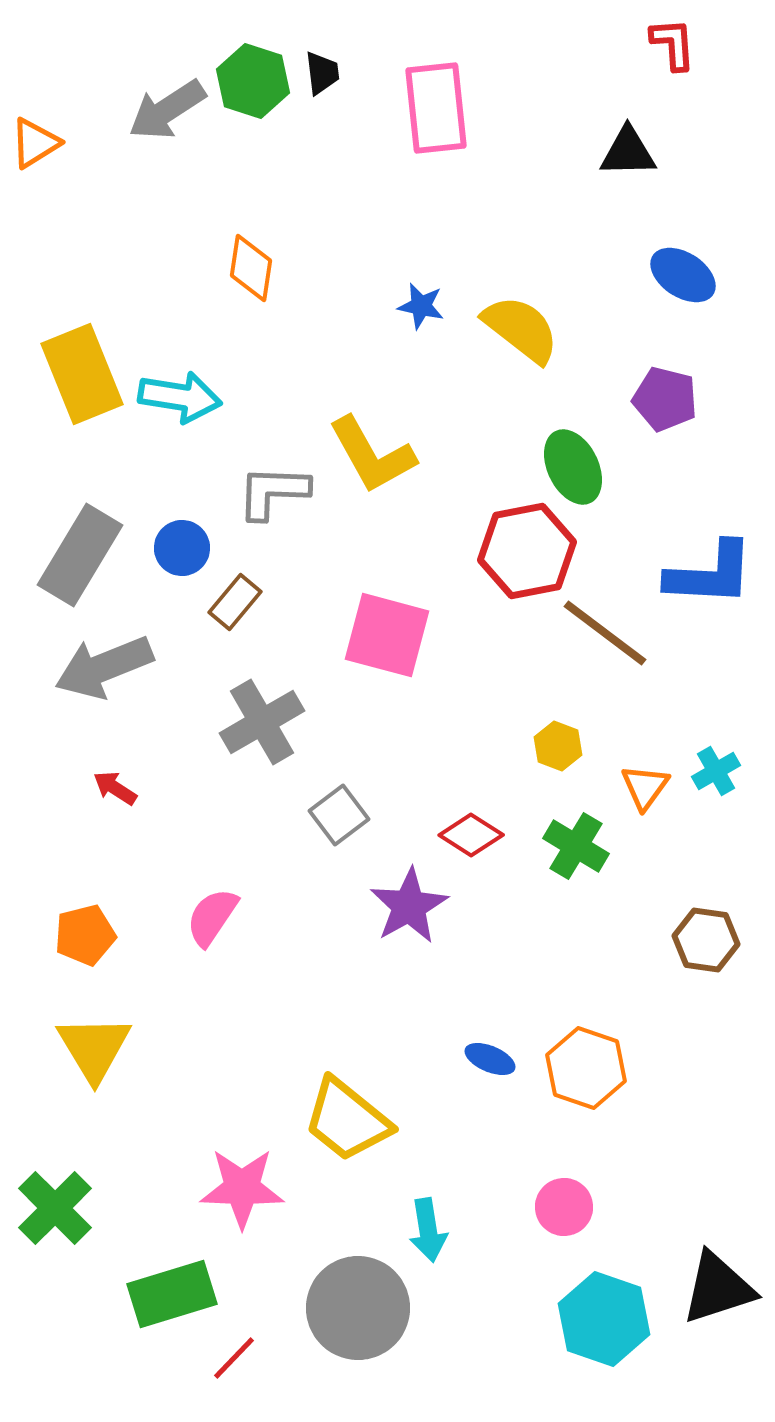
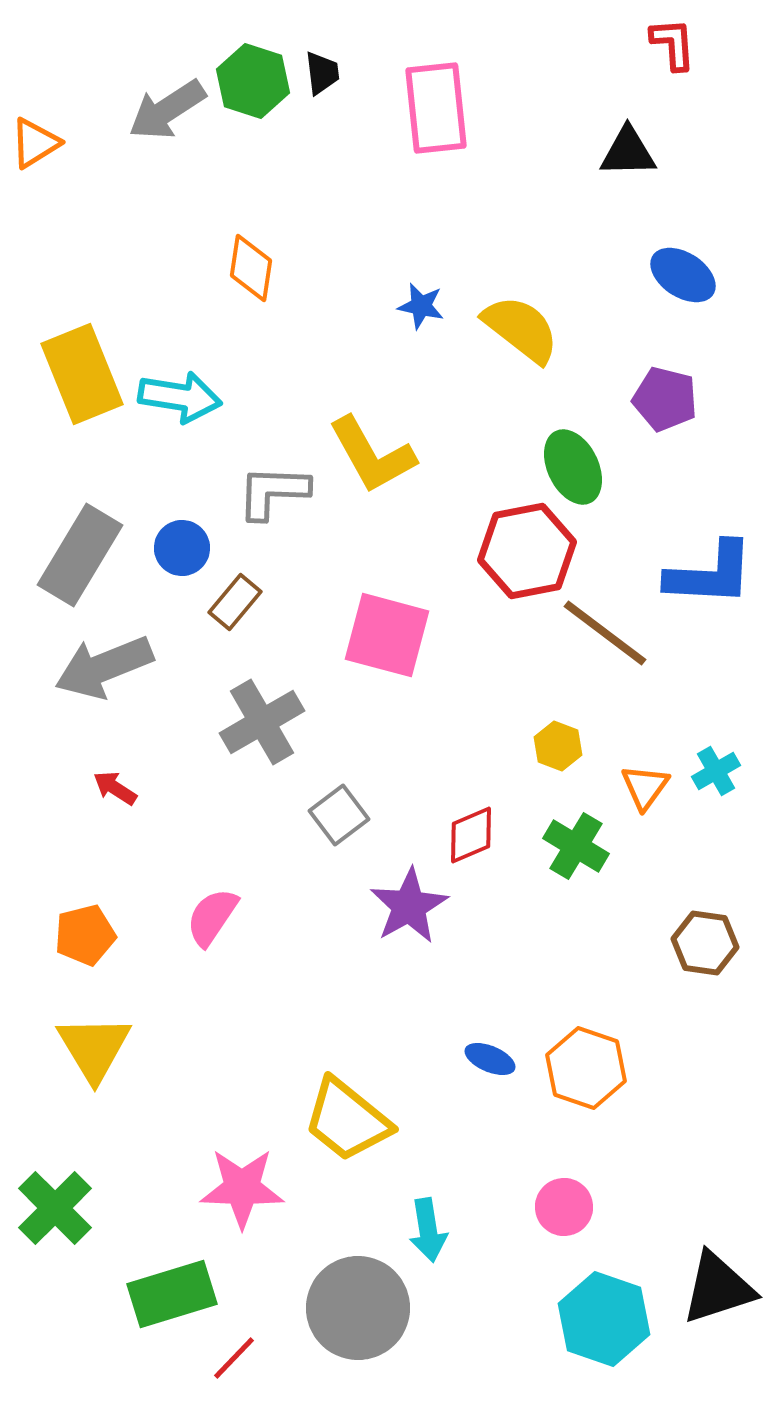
red diamond at (471, 835): rotated 56 degrees counterclockwise
brown hexagon at (706, 940): moved 1 px left, 3 px down
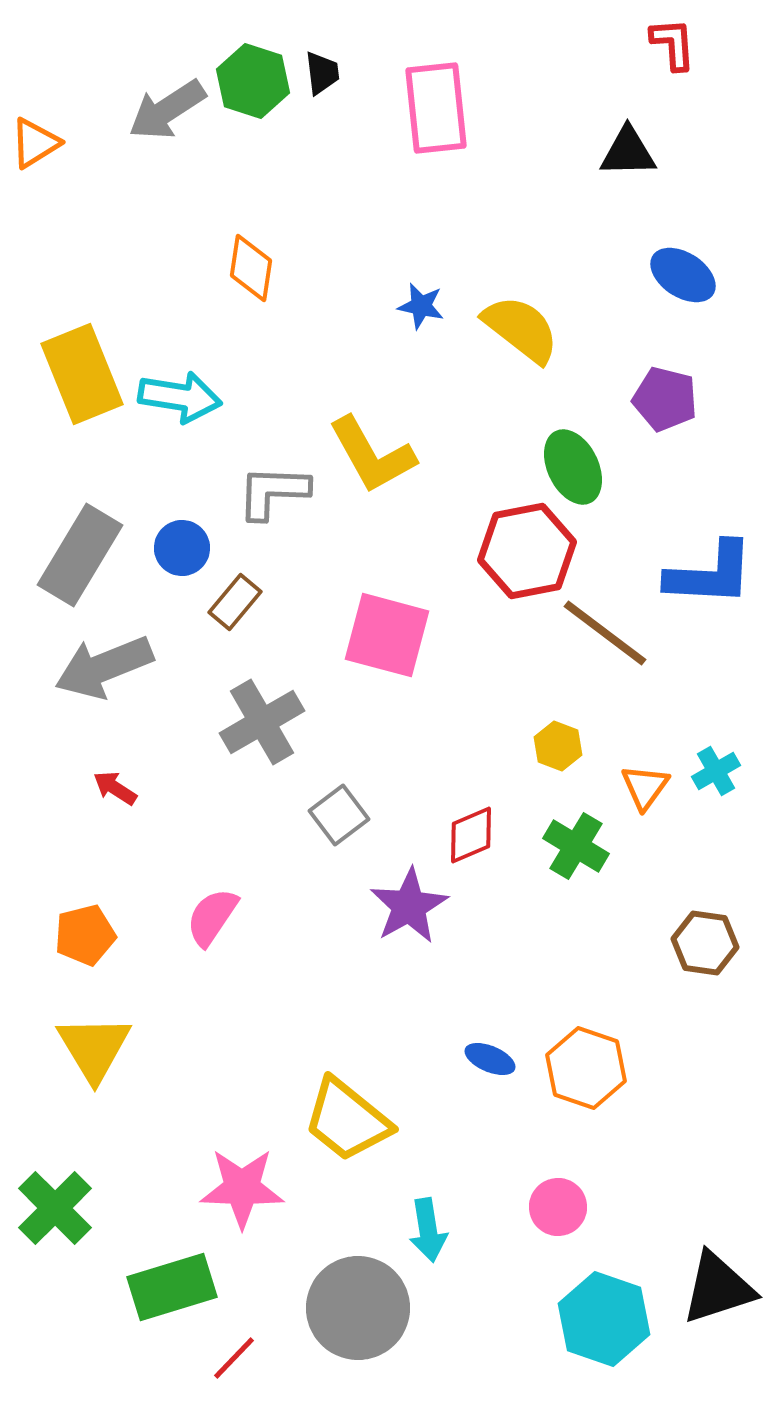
pink circle at (564, 1207): moved 6 px left
green rectangle at (172, 1294): moved 7 px up
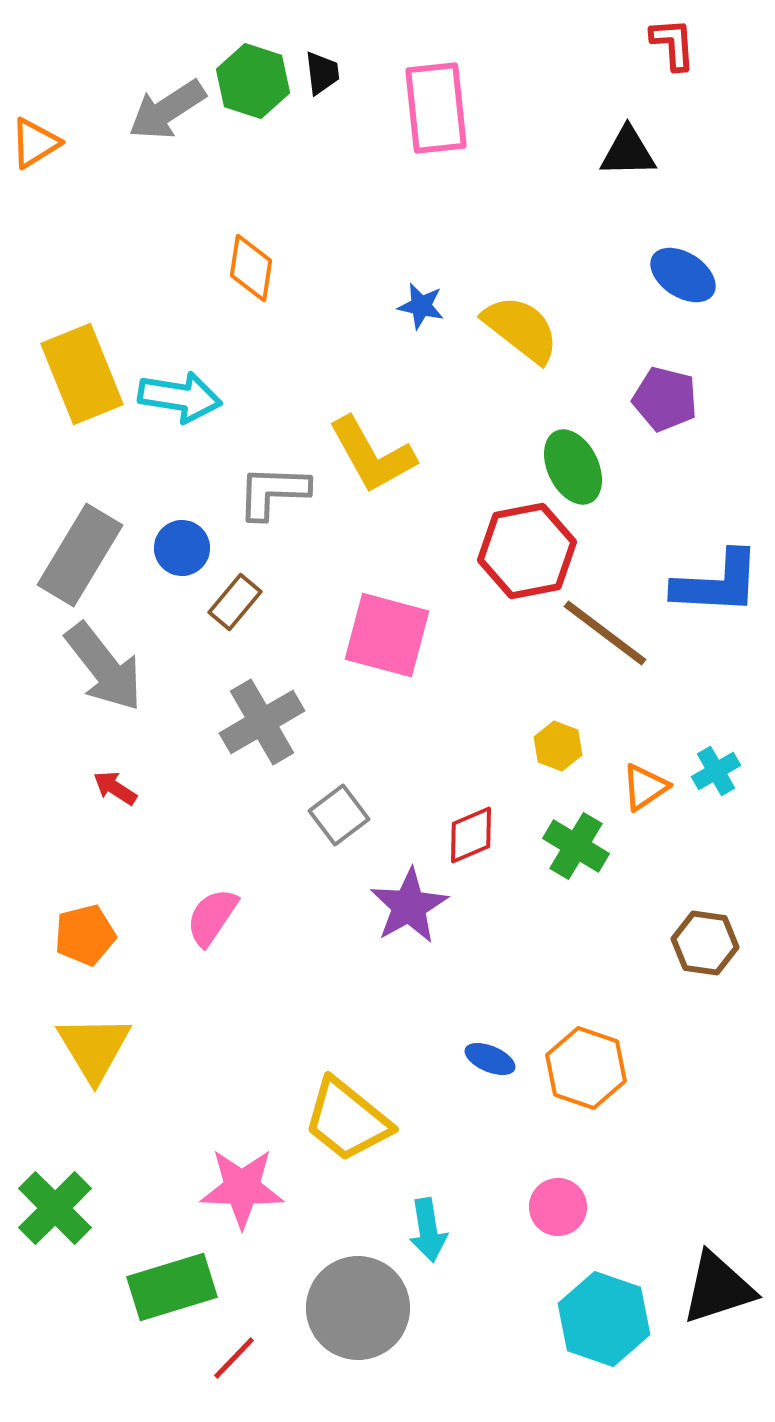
blue L-shape at (710, 574): moved 7 px right, 9 px down
gray arrow at (104, 667): rotated 106 degrees counterclockwise
orange triangle at (645, 787): rotated 20 degrees clockwise
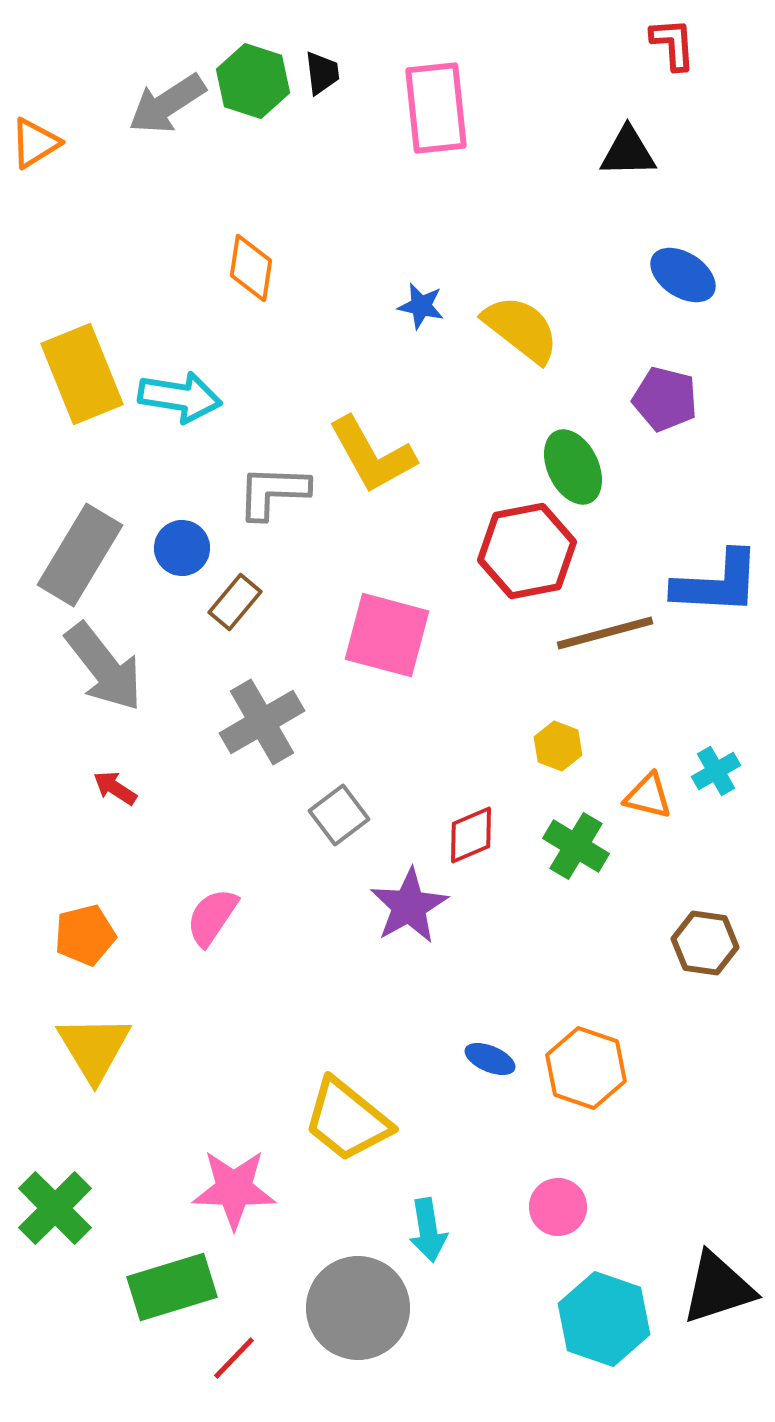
gray arrow at (167, 110): moved 6 px up
brown line at (605, 633): rotated 52 degrees counterclockwise
orange triangle at (645, 787): moved 3 px right, 9 px down; rotated 48 degrees clockwise
pink star at (242, 1188): moved 8 px left, 1 px down
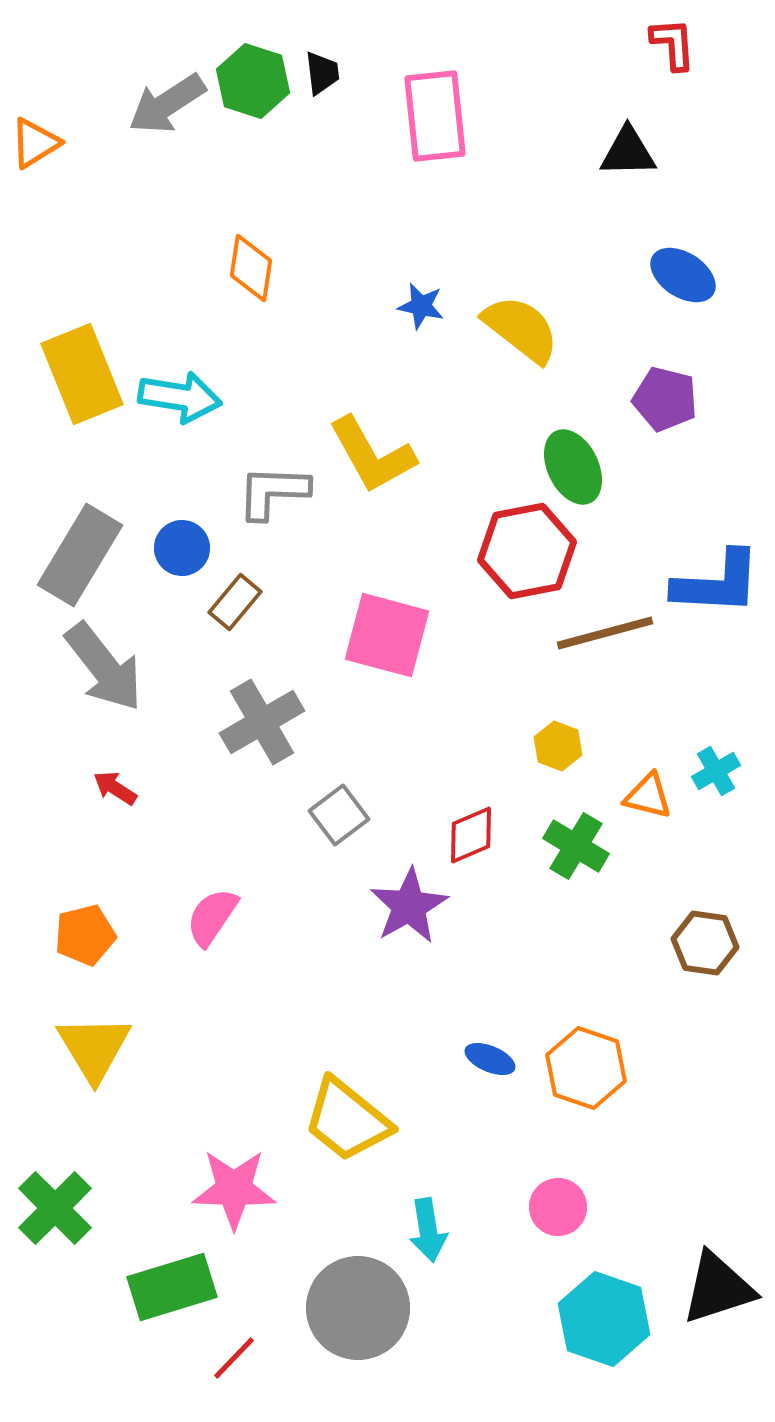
pink rectangle at (436, 108): moved 1 px left, 8 px down
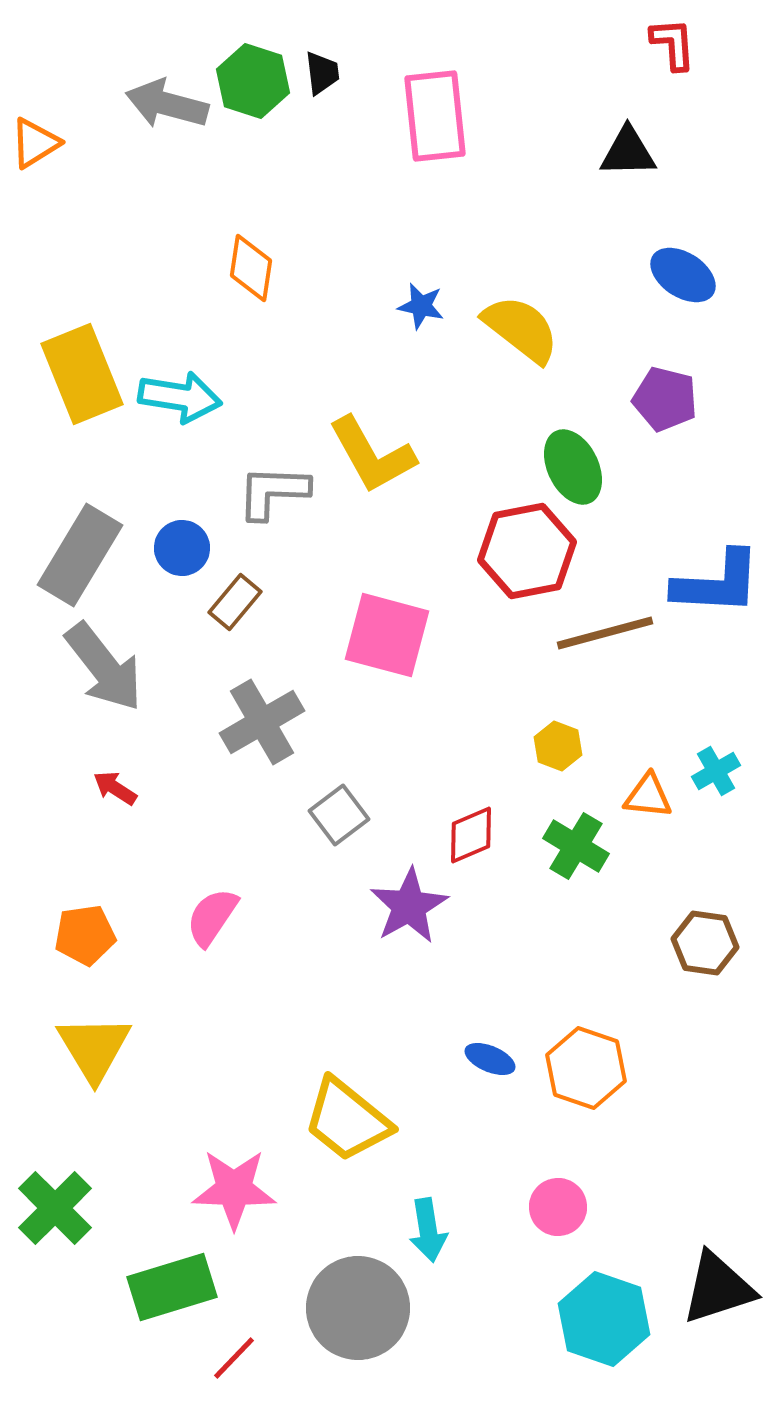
gray arrow at (167, 104): rotated 48 degrees clockwise
orange triangle at (648, 796): rotated 8 degrees counterclockwise
orange pentagon at (85, 935): rotated 6 degrees clockwise
